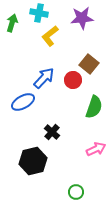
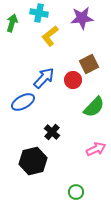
brown square: rotated 24 degrees clockwise
green semicircle: rotated 25 degrees clockwise
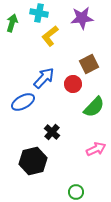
red circle: moved 4 px down
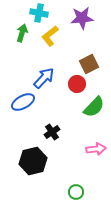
green arrow: moved 10 px right, 10 px down
red circle: moved 4 px right
black cross: rotated 14 degrees clockwise
pink arrow: rotated 18 degrees clockwise
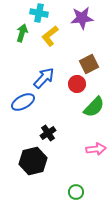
black cross: moved 4 px left, 1 px down
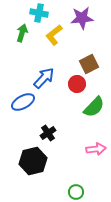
yellow L-shape: moved 4 px right, 1 px up
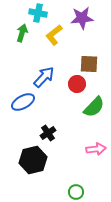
cyan cross: moved 1 px left
brown square: rotated 30 degrees clockwise
blue arrow: moved 1 px up
black hexagon: moved 1 px up
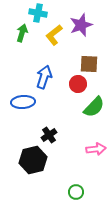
purple star: moved 1 px left, 7 px down; rotated 15 degrees counterclockwise
blue arrow: rotated 25 degrees counterclockwise
red circle: moved 1 px right
blue ellipse: rotated 25 degrees clockwise
black cross: moved 1 px right, 2 px down
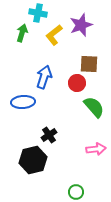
red circle: moved 1 px left, 1 px up
green semicircle: rotated 85 degrees counterclockwise
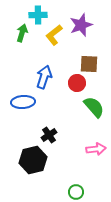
cyan cross: moved 2 px down; rotated 12 degrees counterclockwise
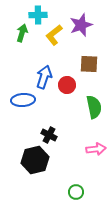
red circle: moved 10 px left, 2 px down
blue ellipse: moved 2 px up
green semicircle: rotated 30 degrees clockwise
black cross: rotated 28 degrees counterclockwise
black hexagon: moved 2 px right
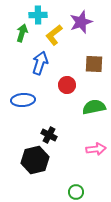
purple star: moved 3 px up
brown square: moved 5 px right
blue arrow: moved 4 px left, 14 px up
green semicircle: rotated 90 degrees counterclockwise
